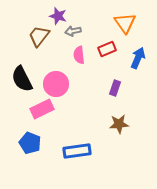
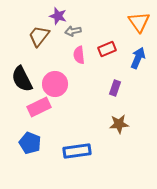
orange triangle: moved 14 px right, 1 px up
pink circle: moved 1 px left
pink rectangle: moved 3 px left, 2 px up
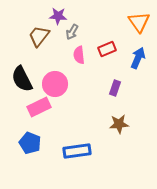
purple star: rotated 12 degrees counterclockwise
gray arrow: moved 1 px left, 1 px down; rotated 49 degrees counterclockwise
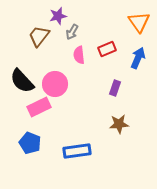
purple star: rotated 18 degrees counterclockwise
black semicircle: moved 2 px down; rotated 16 degrees counterclockwise
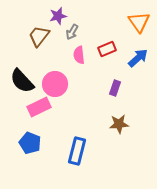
blue arrow: rotated 25 degrees clockwise
blue rectangle: rotated 68 degrees counterclockwise
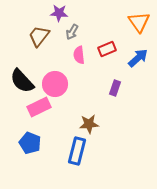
purple star: moved 1 px right, 3 px up; rotated 18 degrees clockwise
brown star: moved 30 px left
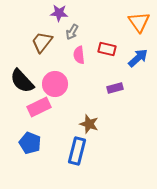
brown trapezoid: moved 3 px right, 6 px down
red rectangle: rotated 36 degrees clockwise
purple rectangle: rotated 56 degrees clockwise
brown star: rotated 24 degrees clockwise
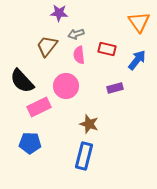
gray arrow: moved 4 px right, 2 px down; rotated 42 degrees clockwise
brown trapezoid: moved 5 px right, 4 px down
blue arrow: moved 1 px left, 2 px down; rotated 10 degrees counterclockwise
pink circle: moved 11 px right, 2 px down
blue pentagon: rotated 20 degrees counterclockwise
blue rectangle: moved 7 px right, 5 px down
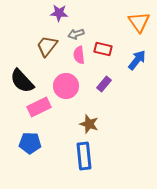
red rectangle: moved 4 px left
purple rectangle: moved 11 px left, 4 px up; rotated 35 degrees counterclockwise
blue rectangle: rotated 20 degrees counterclockwise
